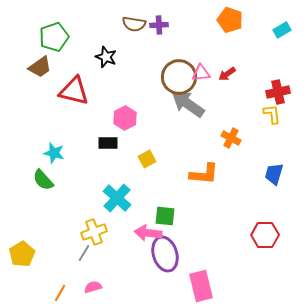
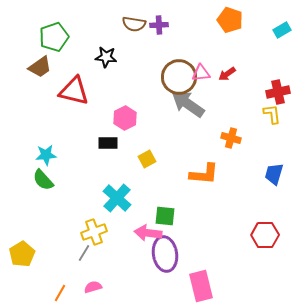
black star: rotated 15 degrees counterclockwise
orange cross: rotated 12 degrees counterclockwise
cyan star: moved 8 px left, 2 px down; rotated 20 degrees counterclockwise
purple ellipse: rotated 8 degrees clockwise
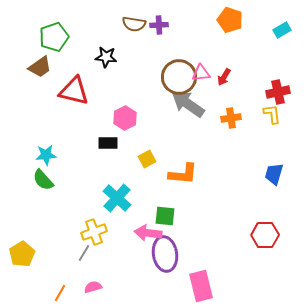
red arrow: moved 3 px left, 3 px down; rotated 24 degrees counterclockwise
orange cross: moved 20 px up; rotated 24 degrees counterclockwise
orange L-shape: moved 21 px left
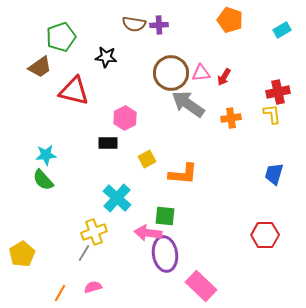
green pentagon: moved 7 px right
brown circle: moved 8 px left, 4 px up
pink rectangle: rotated 32 degrees counterclockwise
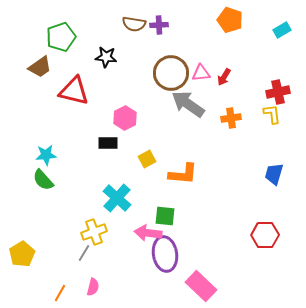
pink semicircle: rotated 120 degrees clockwise
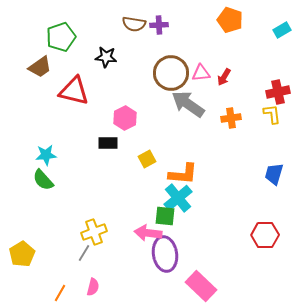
cyan cross: moved 61 px right; rotated 8 degrees clockwise
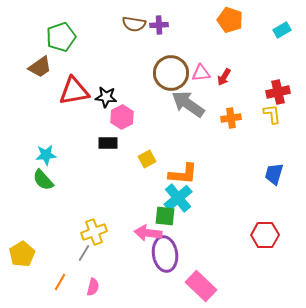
black star: moved 40 px down
red triangle: rotated 24 degrees counterclockwise
pink hexagon: moved 3 px left, 1 px up
orange line: moved 11 px up
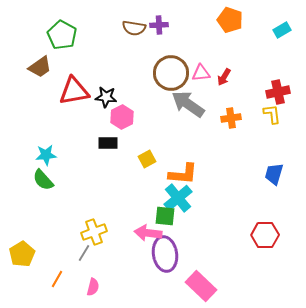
brown semicircle: moved 4 px down
green pentagon: moved 1 px right, 2 px up; rotated 24 degrees counterclockwise
orange line: moved 3 px left, 3 px up
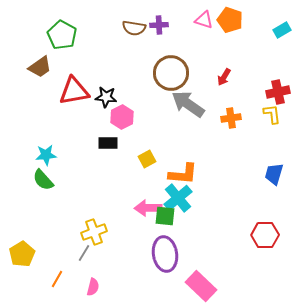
pink triangle: moved 3 px right, 53 px up; rotated 24 degrees clockwise
pink arrow: moved 25 px up; rotated 8 degrees counterclockwise
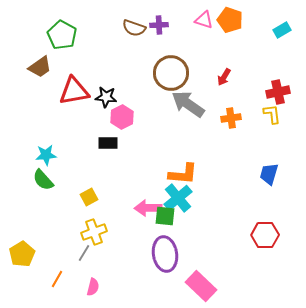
brown semicircle: rotated 10 degrees clockwise
yellow square: moved 58 px left, 38 px down
blue trapezoid: moved 5 px left
